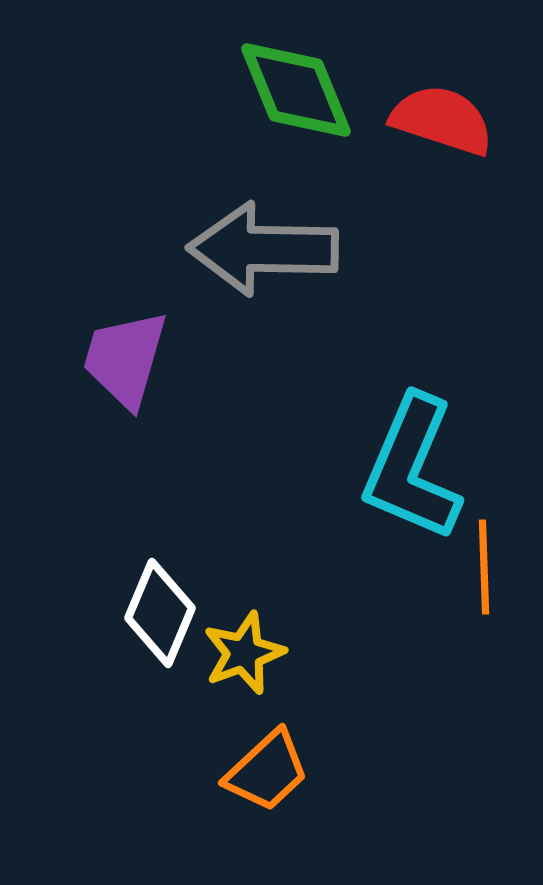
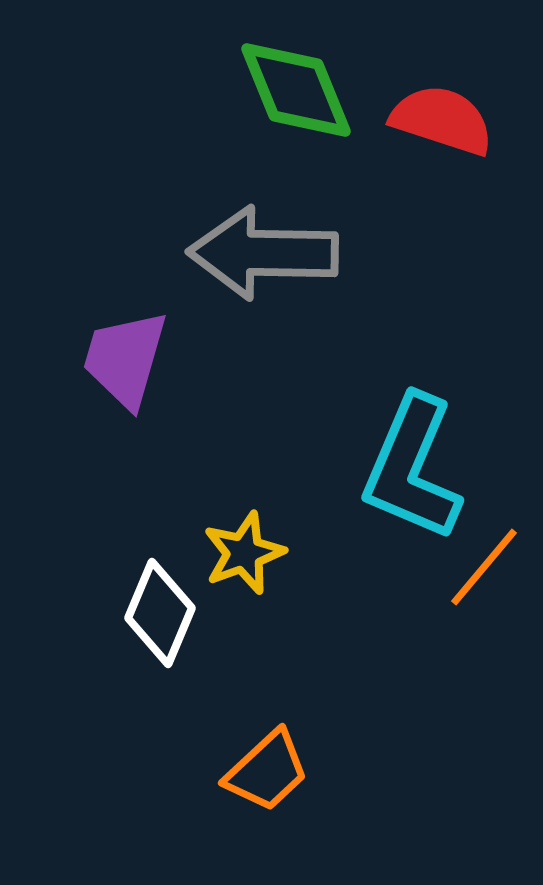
gray arrow: moved 4 px down
orange line: rotated 42 degrees clockwise
yellow star: moved 100 px up
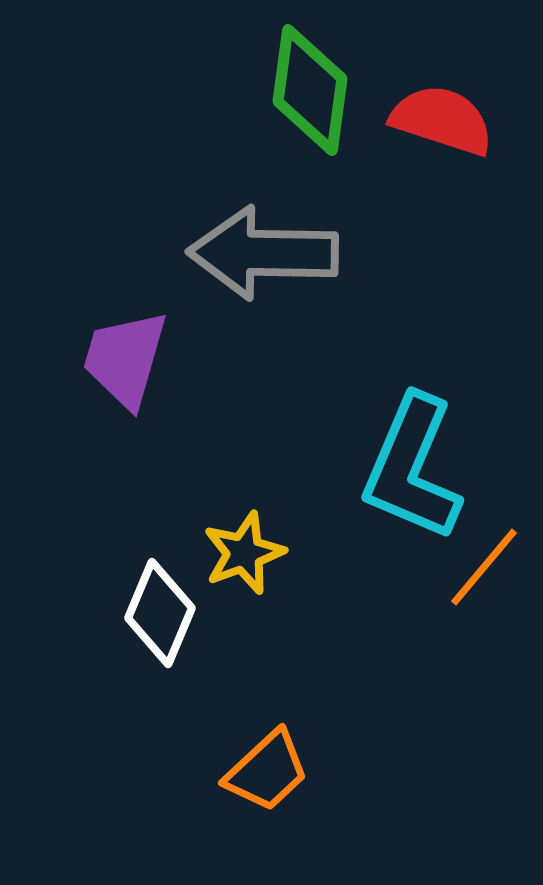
green diamond: moved 14 px right; rotated 30 degrees clockwise
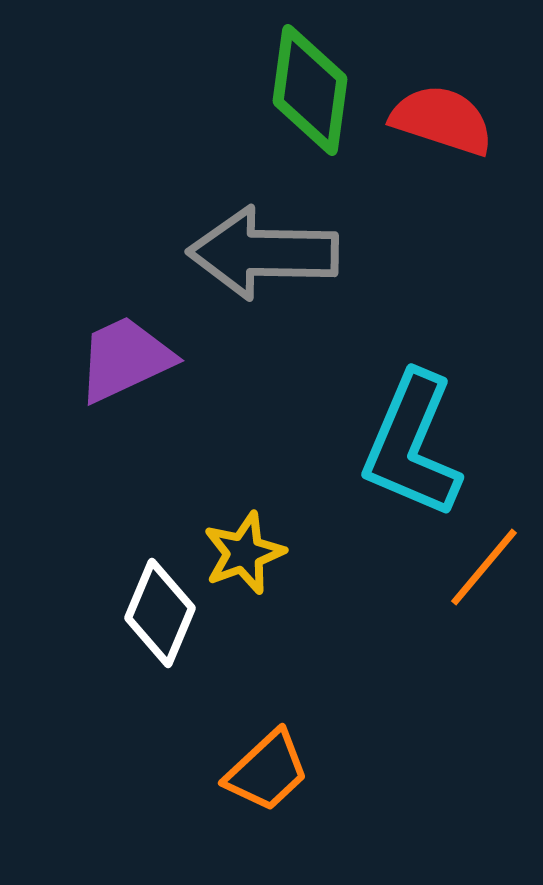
purple trapezoid: rotated 49 degrees clockwise
cyan L-shape: moved 23 px up
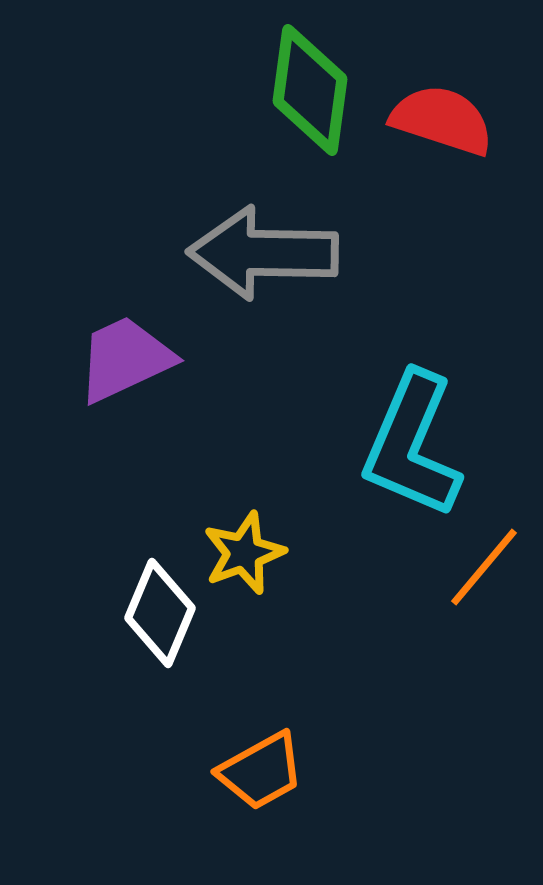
orange trapezoid: moved 6 px left; rotated 14 degrees clockwise
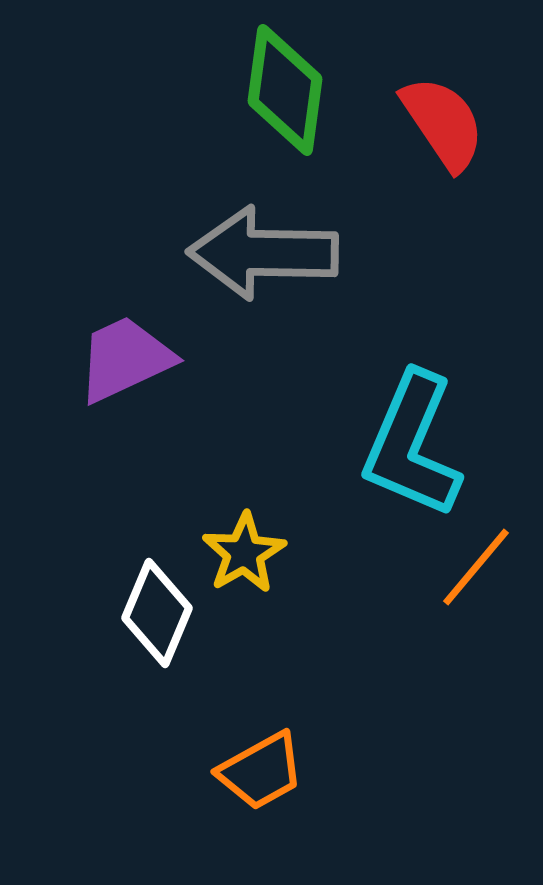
green diamond: moved 25 px left
red semicircle: moved 1 px right, 3 px down; rotated 38 degrees clockwise
yellow star: rotated 10 degrees counterclockwise
orange line: moved 8 px left
white diamond: moved 3 px left
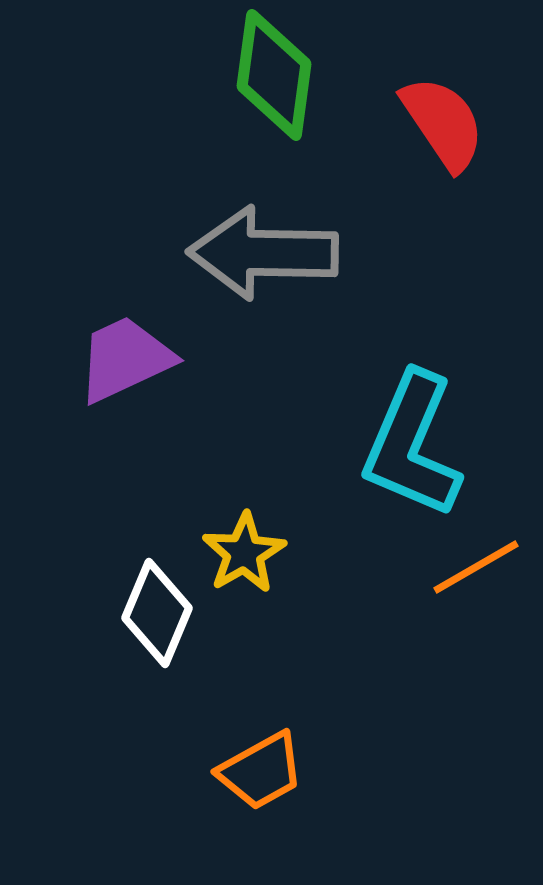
green diamond: moved 11 px left, 15 px up
orange line: rotated 20 degrees clockwise
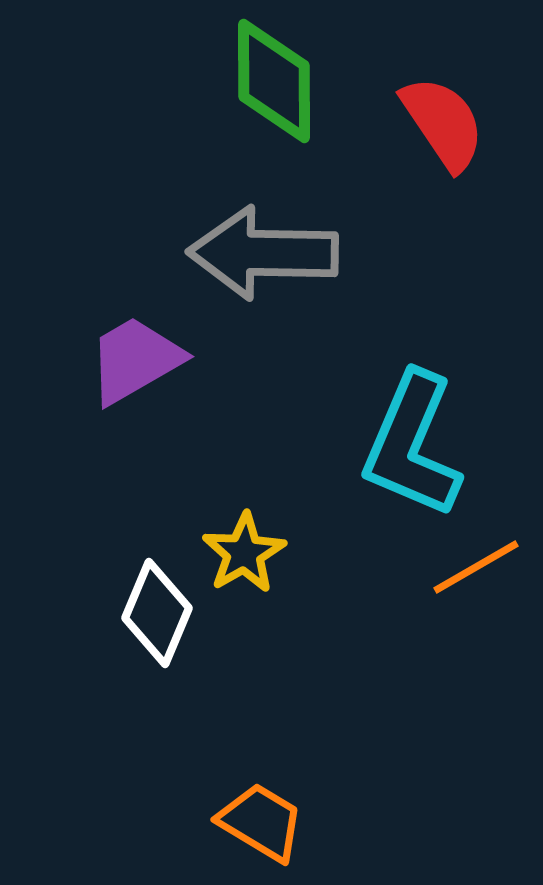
green diamond: moved 6 px down; rotated 8 degrees counterclockwise
purple trapezoid: moved 10 px right, 1 px down; rotated 5 degrees counterclockwise
orange trapezoid: moved 51 px down; rotated 120 degrees counterclockwise
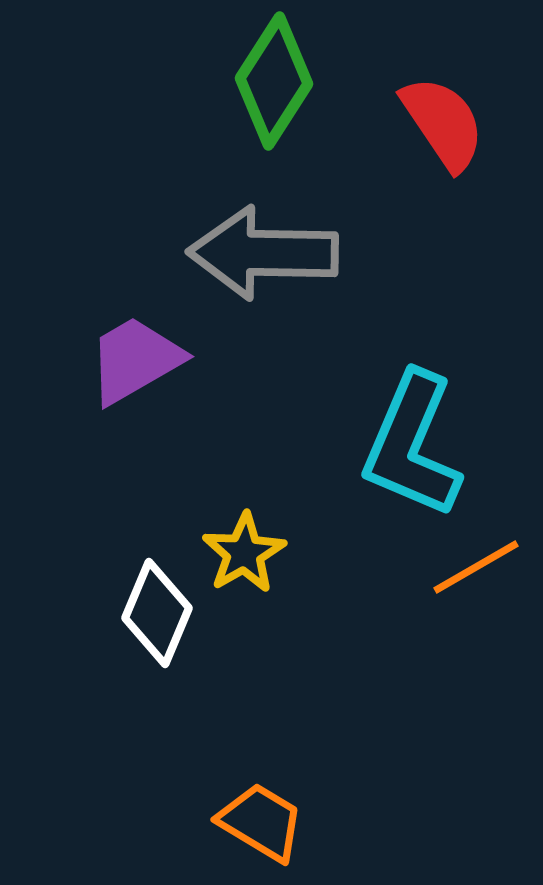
green diamond: rotated 33 degrees clockwise
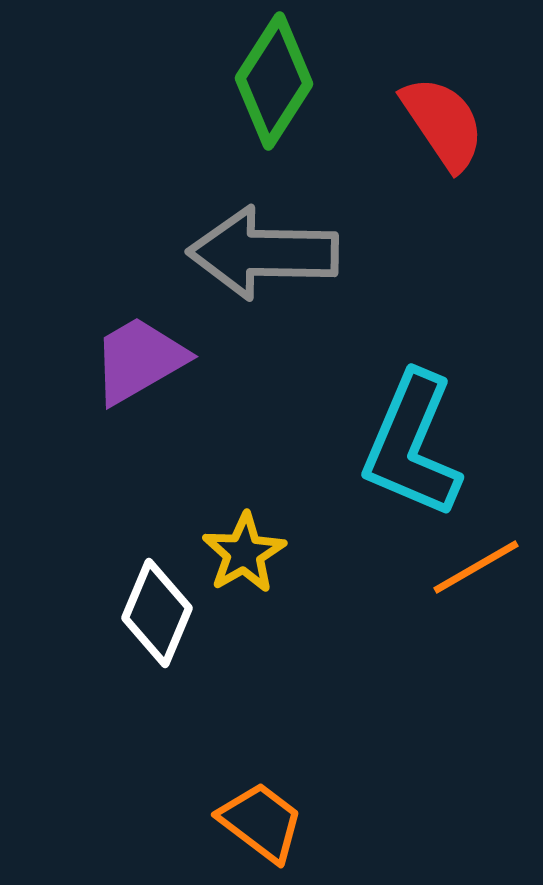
purple trapezoid: moved 4 px right
orange trapezoid: rotated 6 degrees clockwise
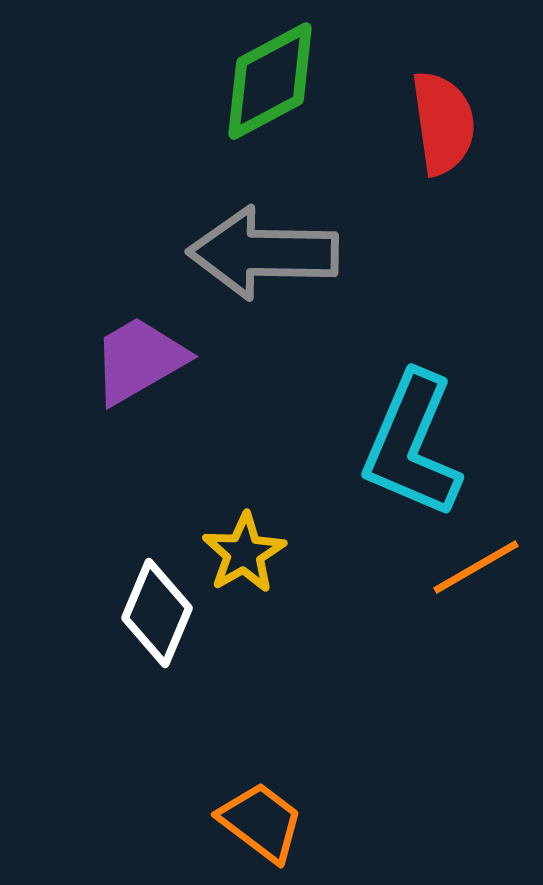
green diamond: moved 4 px left; rotated 29 degrees clockwise
red semicircle: rotated 26 degrees clockwise
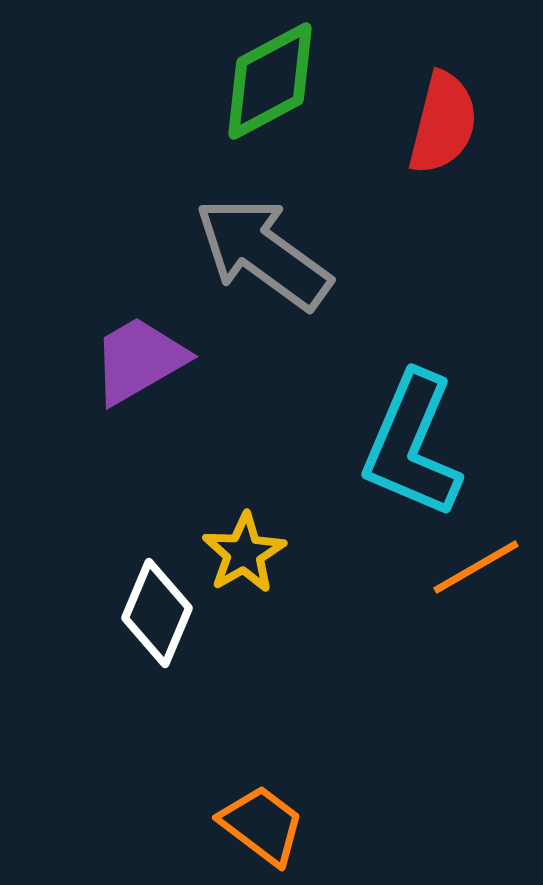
red semicircle: rotated 22 degrees clockwise
gray arrow: rotated 35 degrees clockwise
orange trapezoid: moved 1 px right, 3 px down
